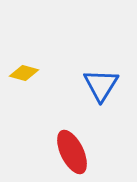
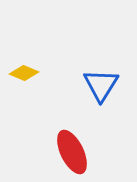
yellow diamond: rotated 8 degrees clockwise
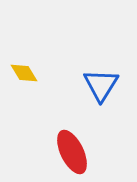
yellow diamond: rotated 36 degrees clockwise
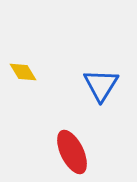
yellow diamond: moved 1 px left, 1 px up
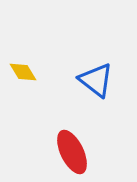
blue triangle: moved 5 px left, 5 px up; rotated 24 degrees counterclockwise
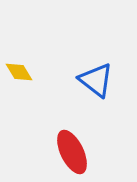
yellow diamond: moved 4 px left
